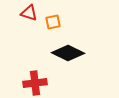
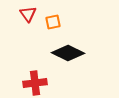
red triangle: moved 1 px left, 1 px down; rotated 36 degrees clockwise
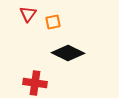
red triangle: rotated 12 degrees clockwise
red cross: rotated 15 degrees clockwise
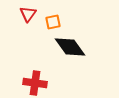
black diamond: moved 2 px right, 6 px up; rotated 28 degrees clockwise
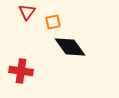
red triangle: moved 1 px left, 2 px up
red cross: moved 14 px left, 12 px up
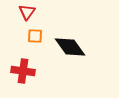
orange square: moved 18 px left, 14 px down; rotated 14 degrees clockwise
red cross: moved 2 px right
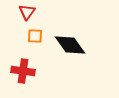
black diamond: moved 2 px up
